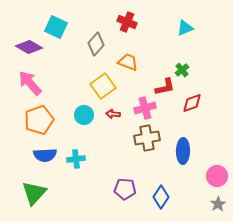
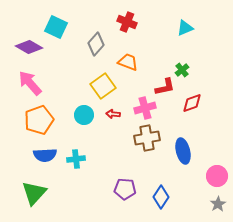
blue ellipse: rotated 15 degrees counterclockwise
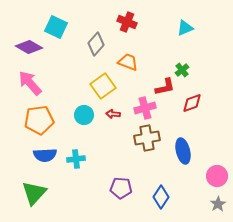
orange pentagon: rotated 12 degrees clockwise
purple pentagon: moved 4 px left, 1 px up
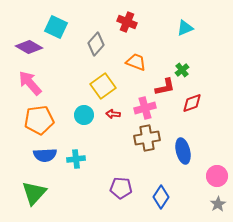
orange trapezoid: moved 8 px right
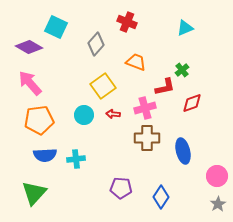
brown cross: rotated 10 degrees clockwise
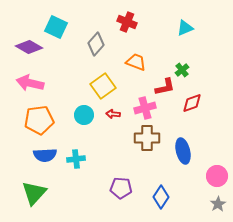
pink arrow: rotated 36 degrees counterclockwise
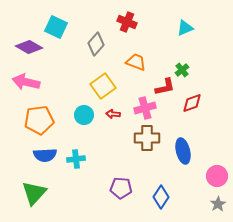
pink arrow: moved 4 px left, 1 px up
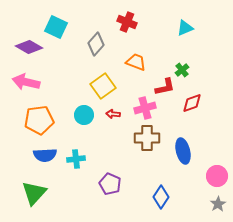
purple pentagon: moved 11 px left, 4 px up; rotated 20 degrees clockwise
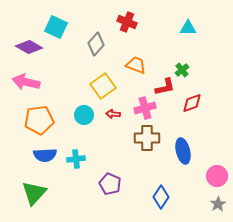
cyan triangle: moved 3 px right; rotated 24 degrees clockwise
orange trapezoid: moved 3 px down
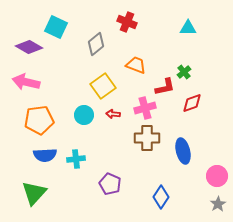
gray diamond: rotated 10 degrees clockwise
green cross: moved 2 px right, 2 px down
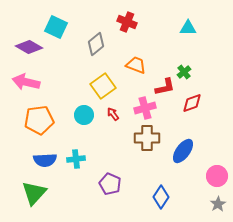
red arrow: rotated 48 degrees clockwise
blue ellipse: rotated 50 degrees clockwise
blue semicircle: moved 5 px down
